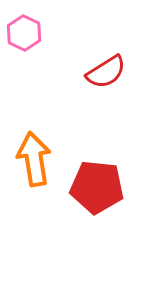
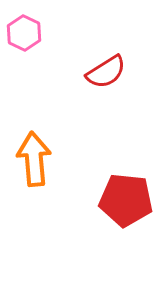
orange arrow: rotated 4 degrees clockwise
red pentagon: moved 29 px right, 13 px down
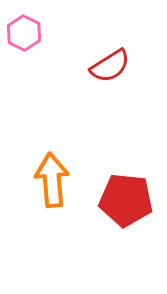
red semicircle: moved 4 px right, 6 px up
orange arrow: moved 18 px right, 21 px down
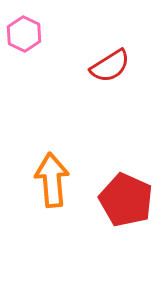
pink hexagon: moved 1 px down
red pentagon: rotated 18 degrees clockwise
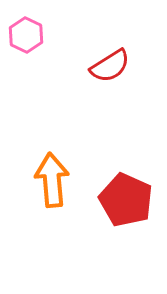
pink hexagon: moved 2 px right, 1 px down
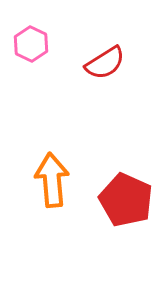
pink hexagon: moved 5 px right, 9 px down
red semicircle: moved 5 px left, 3 px up
